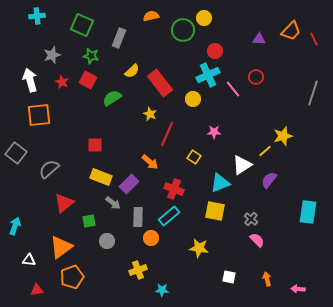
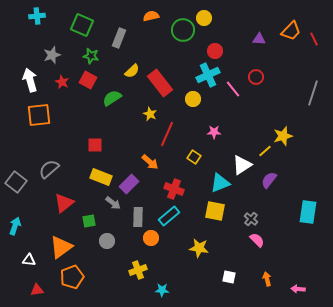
gray square at (16, 153): moved 29 px down
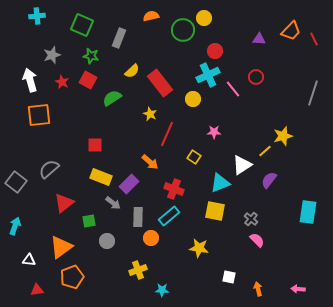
orange arrow at (267, 279): moved 9 px left, 10 px down
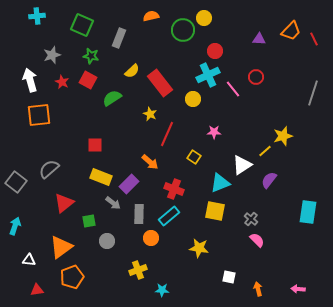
gray rectangle at (138, 217): moved 1 px right, 3 px up
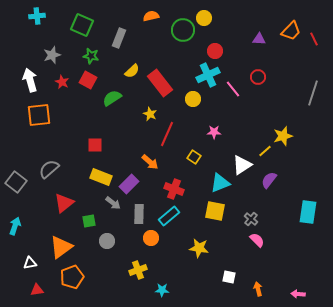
red circle at (256, 77): moved 2 px right
white triangle at (29, 260): moved 1 px right, 3 px down; rotated 16 degrees counterclockwise
pink arrow at (298, 289): moved 5 px down
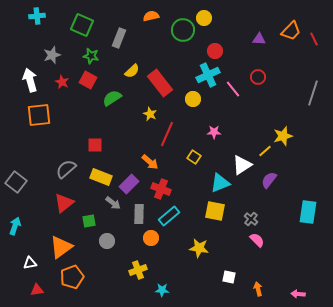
gray semicircle at (49, 169): moved 17 px right
red cross at (174, 189): moved 13 px left
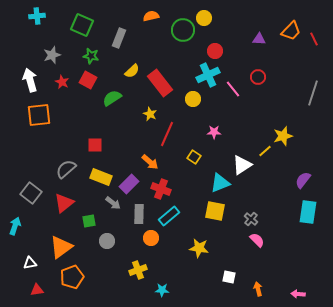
purple semicircle at (269, 180): moved 34 px right
gray square at (16, 182): moved 15 px right, 11 px down
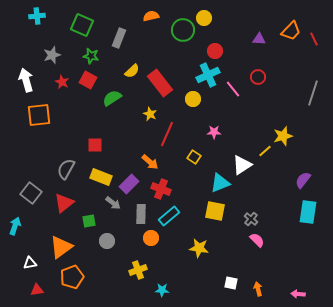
white arrow at (30, 80): moved 4 px left
gray semicircle at (66, 169): rotated 20 degrees counterclockwise
gray rectangle at (139, 214): moved 2 px right
white square at (229, 277): moved 2 px right, 6 px down
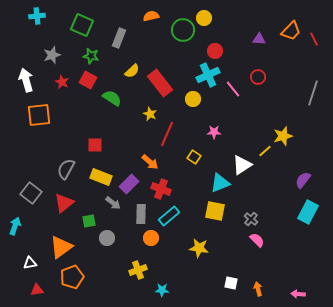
green semicircle at (112, 98): rotated 66 degrees clockwise
cyan rectangle at (308, 212): rotated 20 degrees clockwise
gray circle at (107, 241): moved 3 px up
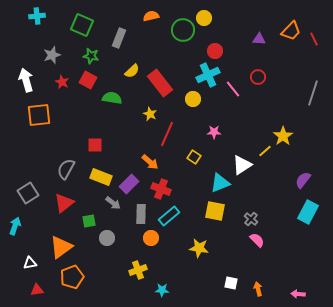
green semicircle at (112, 98): rotated 24 degrees counterclockwise
yellow star at (283, 136): rotated 18 degrees counterclockwise
gray square at (31, 193): moved 3 px left; rotated 20 degrees clockwise
